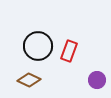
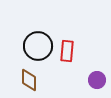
red rectangle: moved 2 px left; rotated 15 degrees counterclockwise
brown diamond: rotated 65 degrees clockwise
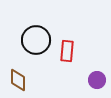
black circle: moved 2 px left, 6 px up
brown diamond: moved 11 px left
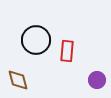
brown diamond: rotated 15 degrees counterclockwise
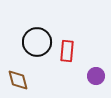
black circle: moved 1 px right, 2 px down
purple circle: moved 1 px left, 4 px up
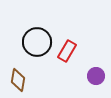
red rectangle: rotated 25 degrees clockwise
brown diamond: rotated 25 degrees clockwise
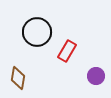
black circle: moved 10 px up
brown diamond: moved 2 px up
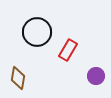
red rectangle: moved 1 px right, 1 px up
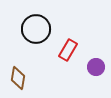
black circle: moved 1 px left, 3 px up
purple circle: moved 9 px up
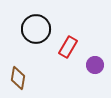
red rectangle: moved 3 px up
purple circle: moved 1 px left, 2 px up
